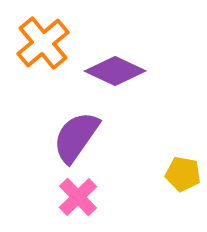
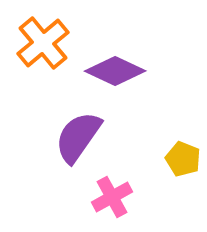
purple semicircle: moved 2 px right
yellow pentagon: moved 15 px up; rotated 12 degrees clockwise
pink cross: moved 34 px right; rotated 15 degrees clockwise
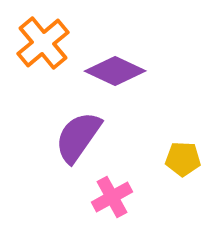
yellow pentagon: rotated 20 degrees counterclockwise
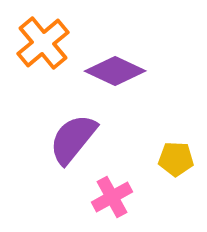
purple semicircle: moved 5 px left, 2 px down; rotated 4 degrees clockwise
yellow pentagon: moved 7 px left
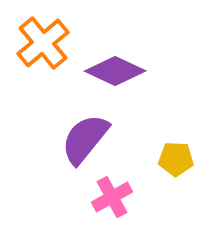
purple semicircle: moved 12 px right
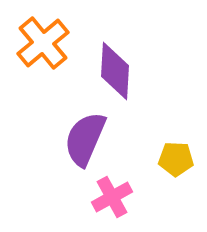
purple diamond: rotated 68 degrees clockwise
purple semicircle: rotated 16 degrees counterclockwise
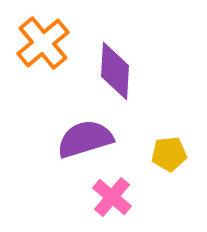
purple semicircle: rotated 50 degrees clockwise
yellow pentagon: moved 7 px left, 5 px up; rotated 8 degrees counterclockwise
pink cross: rotated 21 degrees counterclockwise
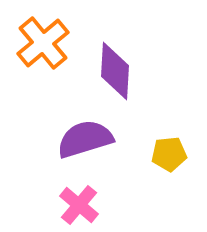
pink cross: moved 33 px left, 8 px down
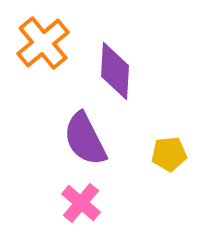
purple semicircle: rotated 100 degrees counterclockwise
pink cross: moved 2 px right, 2 px up
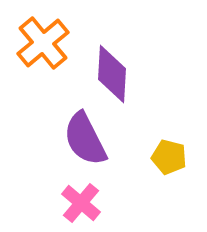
purple diamond: moved 3 px left, 3 px down
yellow pentagon: moved 3 px down; rotated 20 degrees clockwise
